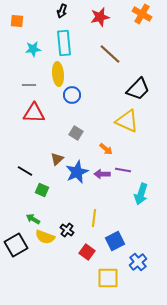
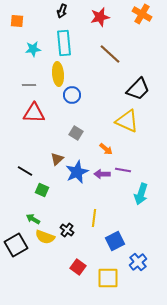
red square: moved 9 px left, 15 px down
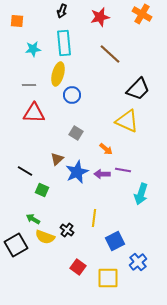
yellow ellipse: rotated 20 degrees clockwise
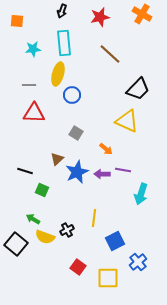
black line: rotated 14 degrees counterclockwise
black cross: rotated 24 degrees clockwise
black square: moved 1 px up; rotated 20 degrees counterclockwise
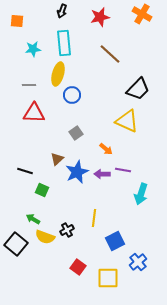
gray square: rotated 24 degrees clockwise
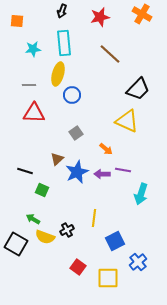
black square: rotated 10 degrees counterclockwise
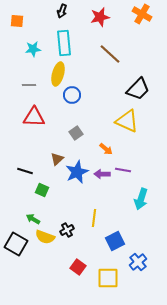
red triangle: moved 4 px down
cyan arrow: moved 5 px down
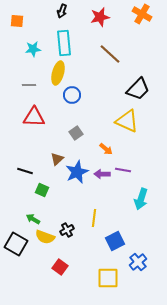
yellow ellipse: moved 1 px up
red square: moved 18 px left
